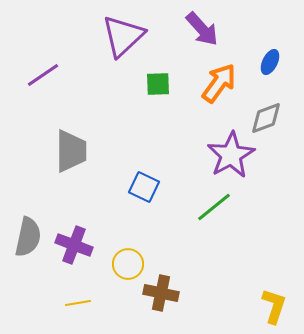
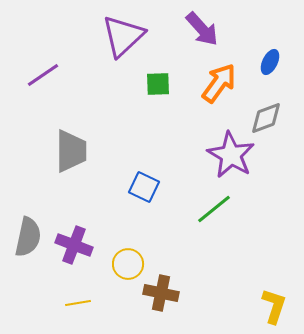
purple star: rotated 12 degrees counterclockwise
green line: moved 2 px down
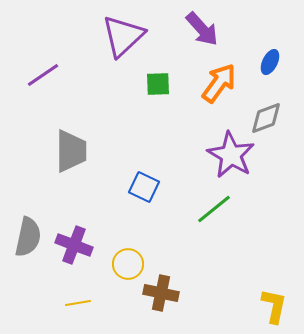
yellow L-shape: rotated 6 degrees counterclockwise
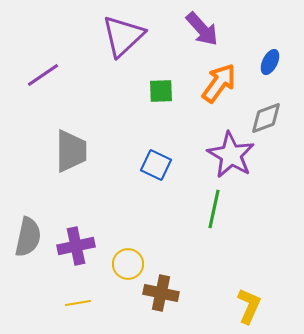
green square: moved 3 px right, 7 px down
blue square: moved 12 px right, 22 px up
green line: rotated 39 degrees counterclockwise
purple cross: moved 2 px right, 1 px down; rotated 33 degrees counterclockwise
yellow L-shape: moved 25 px left; rotated 12 degrees clockwise
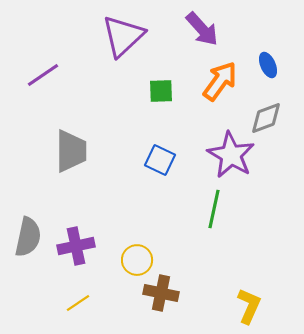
blue ellipse: moved 2 px left, 3 px down; rotated 50 degrees counterclockwise
orange arrow: moved 1 px right, 2 px up
blue square: moved 4 px right, 5 px up
yellow circle: moved 9 px right, 4 px up
yellow line: rotated 25 degrees counterclockwise
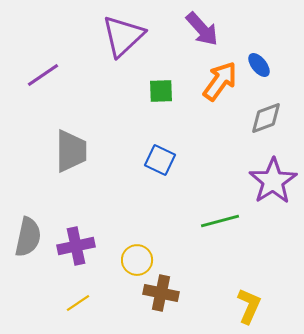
blue ellipse: moved 9 px left; rotated 15 degrees counterclockwise
purple star: moved 42 px right, 26 px down; rotated 9 degrees clockwise
green line: moved 6 px right, 12 px down; rotated 63 degrees clockwise
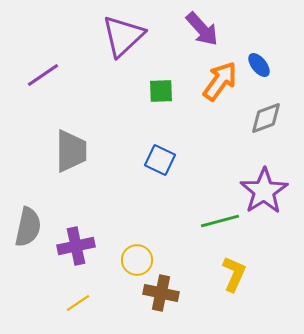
purple star: moved 9 px left, 10 px down
gray semicircle: moved 10 px up
yellow L-shape: moved 15 px left, 32 px up
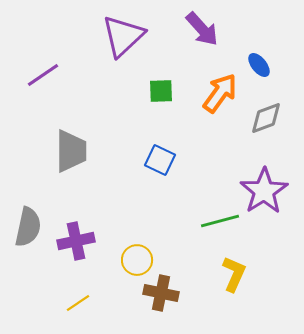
orange arrow: moved 12 px down
purple cross: moved 5 px up
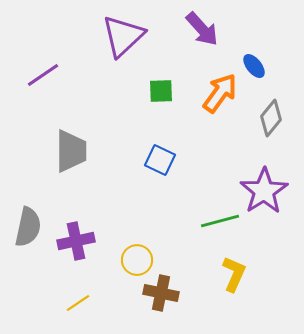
blue ellipse: moved 5 px left, 1 px down
gray diamond: moved 5 px right; rotated 30 degrees counterclockwise
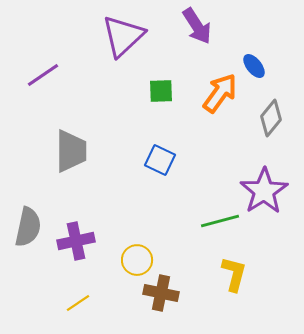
purple arrow: moved 5 px left, 3 px up; rotated 9 degrees clockwise
yellow L-shape: rotated 9 degrees counterclockwise
